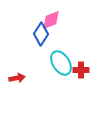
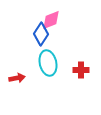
cyan ellipse: moved 13 px left; rotated 20 degrees clockwise
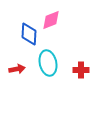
blue diamond: moved 12 px left; rotated 30 degrees counterclockwise
red arrow: moved 9 px up
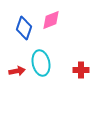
blue diamond: moved 5 px left, 6 px up; rotated 15 degrees clockwise
cyan ellipse: moved 7 px left
red arrow: moved 2 px down
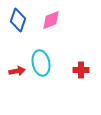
blue diamond: moved 6 px left, 8 px up
